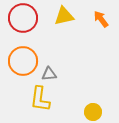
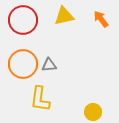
red circle: moved 2 px down
orange circle: moved 3 px down
gray triangle: moved 9 px up
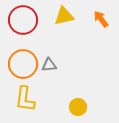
yellow L-shape: moved 15 px left
yellow circle: moved 15 px left, 5 px up
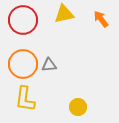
yellow triangle: moved 2 px up
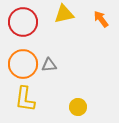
red circle: moved 2 px down
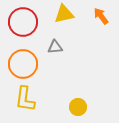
orange arrow: moved 3 px up
gray triangle: moved 6 px right, 18 px up
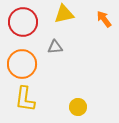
orange arrow: moved 3 px right, 3 px down
orange circle: moved 1 px left
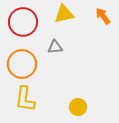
orange arrow: moved 1 px left, 3 px up
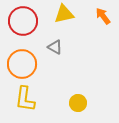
red circle: moved 1 px up
gray triangle: rotated 35 degrees clockwise
yellow circle: moved 4 px up
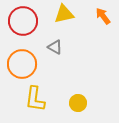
yellow L-shape: moved 10 px right
